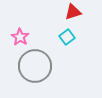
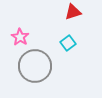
cyan square: moved 1 px right, 6 px down
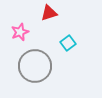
red triangle: moved 24 px left, 1 px down
pink star: moved 5 px up; rotated 18 degrees clockwise
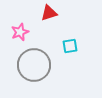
cyan square: moved 2 px right, 3 px down; rotated 28 degrees clockwise
gray circle: moved 1 px left, 1 px up
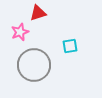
red triangle: moved 11 px left
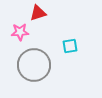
pink star: rotated 18 degrees clockwise
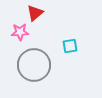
red triangle: moved 3 px left; rotated 24 degrees counterclockwise
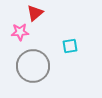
gray circle: moved 1 px left, 1 px down
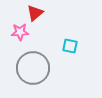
cyan square: rotated 21 degrees clockwise
gray circle: moved 2 px down
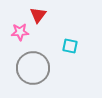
red triangle: moved 3 px right, 2 px down; rotated 12 degrees counterclockwise
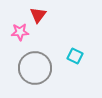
cyan square: moved 5 px right, 10 px down; rotated 14 degrees clockwise
gray circle: moved 2 px right
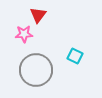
pink star: moved 4 px right, 2 px down
gray circle: moved 1 px right, 2 px down
